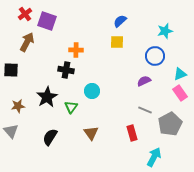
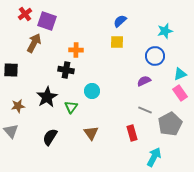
brown arrow: moved 7 px right, 1 px down
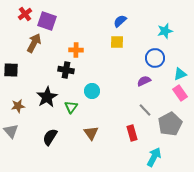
blue circle: moved 2 px down
gray line: rotated 24 degrees clockwise
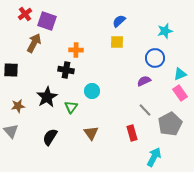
blue semicircle: moved 1 px left
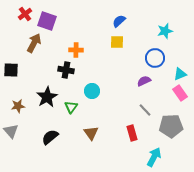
gray pentagon: moved 1 px right, 2 px down; rotated 25 degrees clockwise
black semicircle: rotated 18 degrees clockwise
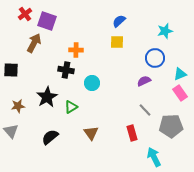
cyan circle: moved 8 px up
green triangle: rotated 24 degrees clockwise
cyan arrow: rotated 54 degrees counterclockwise
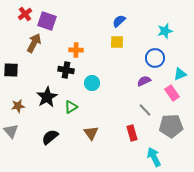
pink rectangle: moved 8 px left
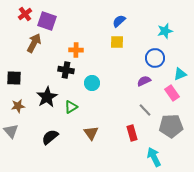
black square: moved 3 px right, 8 px down
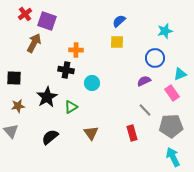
cyan arrow: moved 19 px right
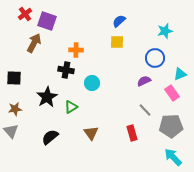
brown star: moved 3 px left, 3 px down
cyan arrow: rotated 18 degrees counterclockwise
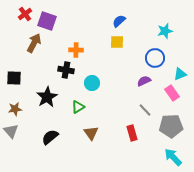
green triangle: moved 7 px right
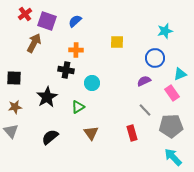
blue semicircle: moved 44 px left
brown star: moved 2 px up
